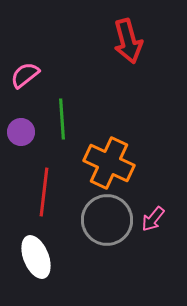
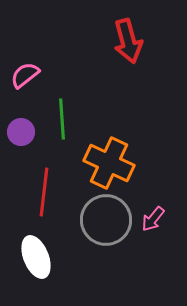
gray circle: moved 1 px left
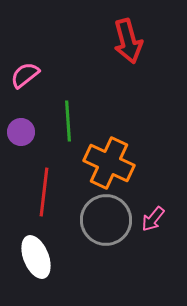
green line: moved 6 px right, 2 px down
